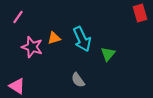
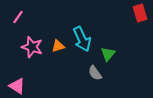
orange triangle: moved 4 px right, 8 px down
gray semicircle: moved 17 px right, 7 px up
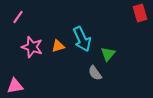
pink triangle: moved 2 px left; rotated 42 degrees counterclockwise
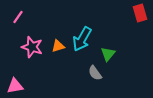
cyan arrow: rotated 55 degrees clockwise
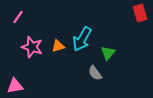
green triangle: moved 1 px up
